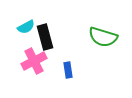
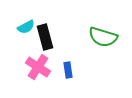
pink cross: moved 4 px right, 6 px down; rotated 30 degrees counterclockwise
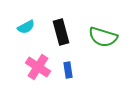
black rectangle: moved 16 px right, 5 px up
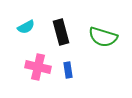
pink cross: rotated 20 degrees counterclockwise
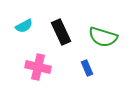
cyan semicircle: moved 2 px left, 1 px up
black rectangle: rotated 10 degrees counterclockwise
blue rectangle: moved 19 px right, 2 px up; rotated 14 degrees counterclockwise
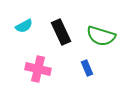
green semicircle: moved 2 px left, 1 px up
pink cross: moved 2 px down
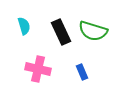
cyan semicircle: rotated 78 degrees counterclockwise
green semicircle: moved 8 px left, 5 px up
blue rectangle: moved 5 px left, 4 px down
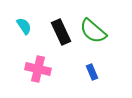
cyan semicircle: rotated 18 degrees counterclockwise
green semicircle: rotated 24 degrees clockwise
blue rectangle: moved 10 px right
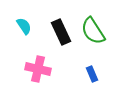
green semicircle: rotated 16 degrees clockwise
blue rectangle: moved 2 px down
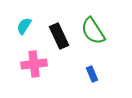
cyan semicircle: rotated 114 degrees counterclockwise
black rectangle: moved 2 px left, 4 px down
pink cross: moved 4 px left, 5 px up; rotated 20 degrees counterclockwise
